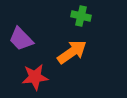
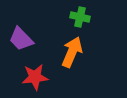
green cross: moved 1 px left, 1 px down
orange arrow: rotated 32 degrees counterclockwise
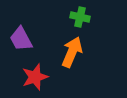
purple trapezoid: rotated 16 degrees clockwise
red star: rotated 12 degrees counterclockwise
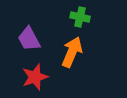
purple trapezoid: moved 8 px right
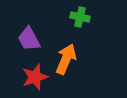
orange arrow: moved 6 px left, 7 px down
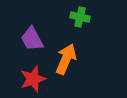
purple trapezoid: moved 3 px right
red star: moved 2 px left, 2 px down
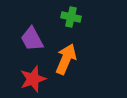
green cross: moved 9 px left
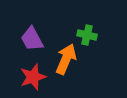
green cross: moved 16 px right, 18 px down
red star: moved 2 px up
